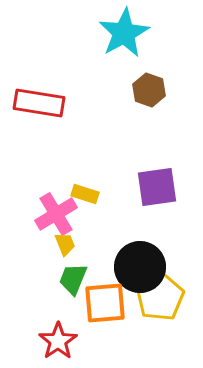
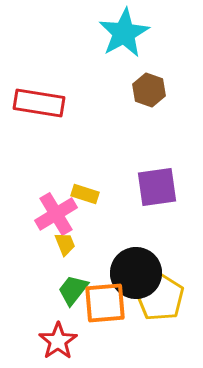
black circle: moved 4 px left, 6 px down
green trapezoid: moved 11 px down; rotated 16 degrees clockwise
yellow pentagon: rotated 9 degrees counterclockwise
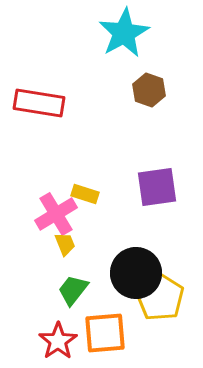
orange square: moved 30 px down
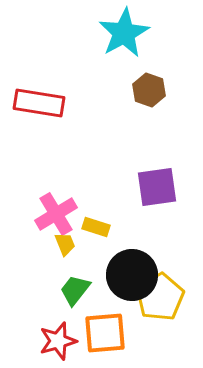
yellow rectangle: moved 11 px right, 33 px down
black circle: moved 4 px left, 2 px down
green trapezoid: moved 2 px right
yellow pentagon: rotated 9 degrees clockwise
red star: rotated 18 degrees clockwise
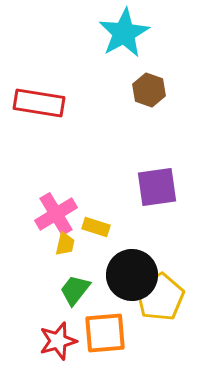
yellow trapezoid: rotated 35 degrees clockwise
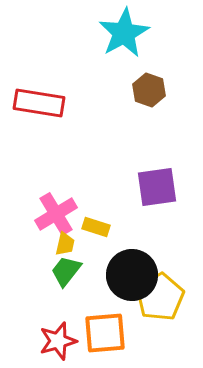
green trapezoid: moved 9 px left, 19 px up
